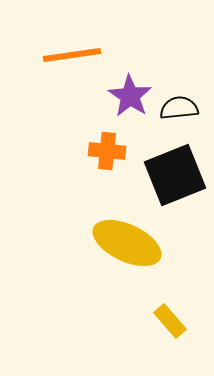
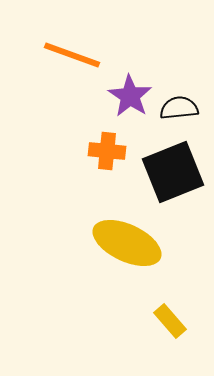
orange line: rotated 28 degrees clockwise
black square: moved 2 px left, 3 px up
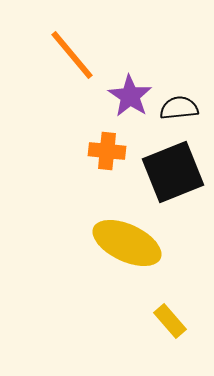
orange line: rotated 30 degrees clockwise
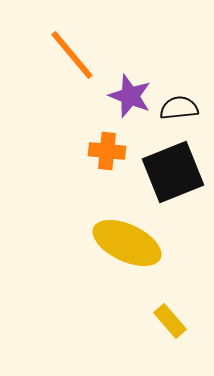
purple star: rotated 12 degrees counterclockwise
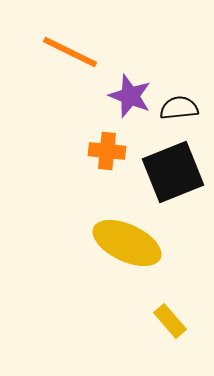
orange line: moved 2 px left, 3 px up; rotated 24 degrees counterclockwise
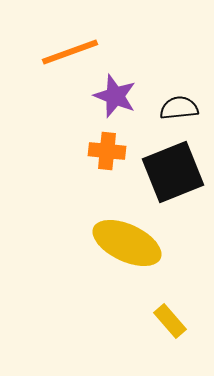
orange line: rotated 46 degrees counterclockwise
purple star: moved 15 px left
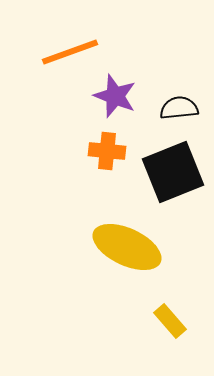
yellow ellipse: moved 4 px down
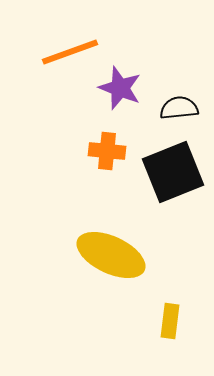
purple star: moved 5 px right, 8 px up
yellow ellipse: moved 16 px left, 8 px down
yellow rectangle: rotated 48 degrees clockwise
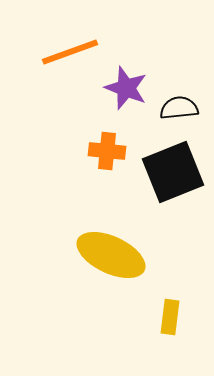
purple star: moved 6 px right
yellow rectangle: moved 4 px up
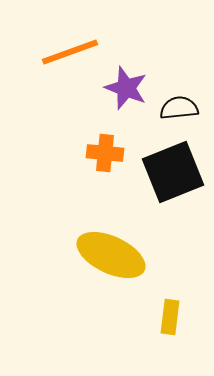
orange cross: moved 2 px left, 2 px down
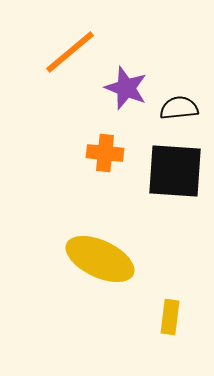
orange line: rotated 20 degrees counterclockwise
black square: moved 2 px right, 1 px up; rotated 26 degrees clockwise
yellow ellipse: moved 11 px left, 4 px down
